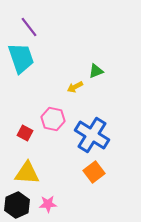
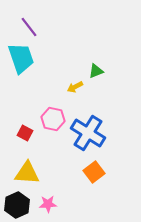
blue cross: moved 4 px left, 2 px up
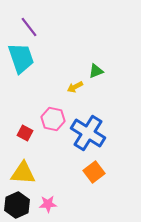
yellow triangle: moved 4 px left
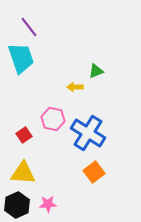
yellow arrow: rotated 28 degrees clockwise
red square: moved 1 px left, 2 px down; rotated 28 degrees clockwise
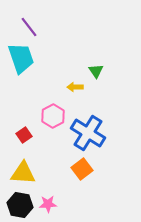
green triangle: rotated 42 degrees counterclockwise
pink hexagon: moved 3 px up; rotated 20 degrees clockwise
orange square: moved 12 px left, 3 px up
black hexagon: moved 3 px right; rotated 25 degrees counterclockwise
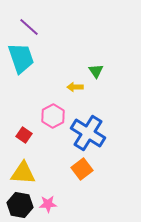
purple line: rotated 10 degrees counterclockwise
red square: rotated 21 degrees counterclockwise
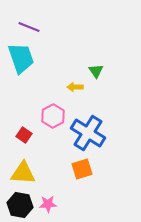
purple line: rotated 20 degrees counterclockwise
orange square: rotated 20 degrees clockwise
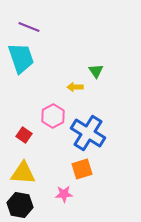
pink star: moved 16 px right, 10 px up
